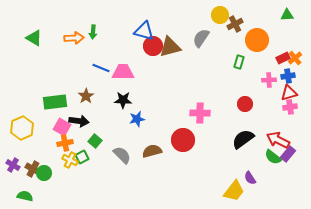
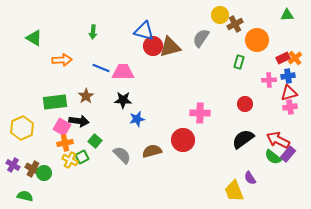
orange arrow at (74, 38): moved 12 px left, 22 px down
yellow trapezoid at (234, 191): rotated 120 degrees clockwise
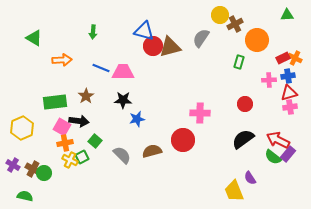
orange cross at (295, 58): rotated 24 degrees counterclockwise
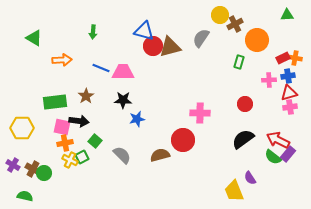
orange cross at (295, 58): rotated 16 degrees counterclockwise
pink square at (62, 127): rotated 18 degrees counterclockwise
yellow hexagon at (22, 128): rotated 25 degrees clockwise
brown semicircle at (152, 151): moved 8 px right, 4 px down
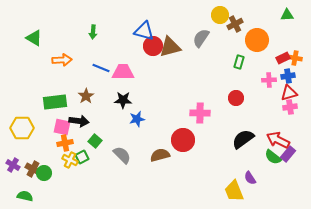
red circle at (245, 104): moved 9 px left, 6 px up
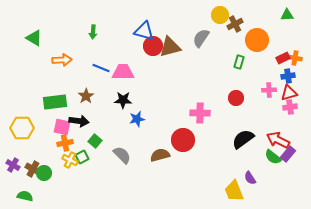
pink cross at (269, 80): moved 10 px down
